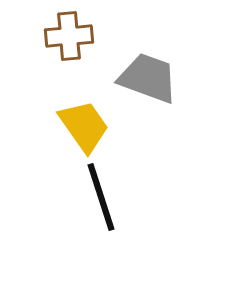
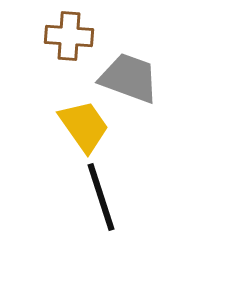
brown cross: rotated 9 degrees clockwise
gray trapezoid: moved 19 px left
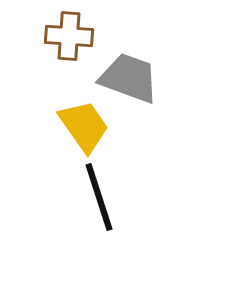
black line: moved 2 px left
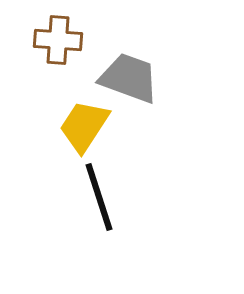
brown cross: moved 11 px left, 4 px down
yellow trapezoid: rotated 112 degrees counterclockwise
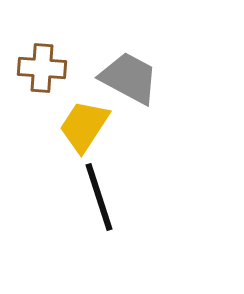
brown cross: moved 16 px left, 28 px down
gray trapezoid: rotated 8 degrees clockwise
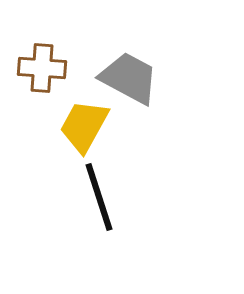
yellow trapezoid: rotated 4 degrees counterclockwise
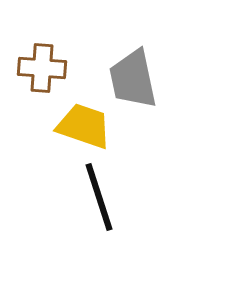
gray trapezoid: moved 4 px right, 1 px down; rotated 130 degrees counterclockwise
yellow trapezoid: rotated 80 degrees clockwise
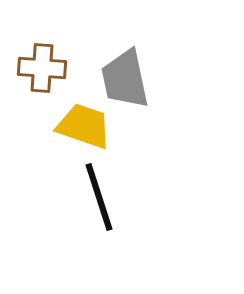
gray trapezoid: moved 8 px left
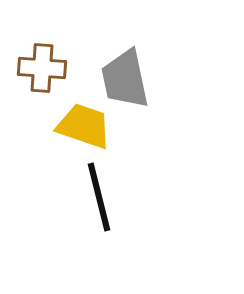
black line: rotated 4 degrees clockwise
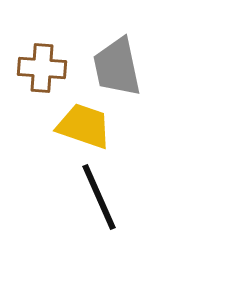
gray trapezoid: moved 8 px left, 12 px up
black line: rotated 10 degrees counterclockwise
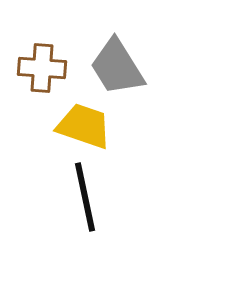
gray trapezoid: rotated 20 degrees counterclockwise
black line: moved 14 px left; rotated 12 degrees clockwise
